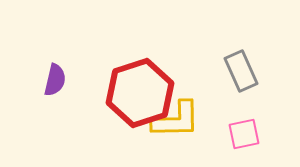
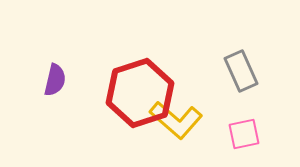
yellow L-shape: rotated 42 degrees clockwise
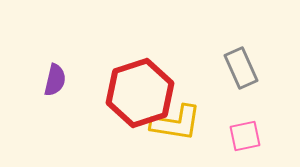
gray rectangle: moved 3 px up
yellow L-shape: moved 3 px down; rotated 32 degrees counterclockwise
pink square: moved 1 px right, 2 px down
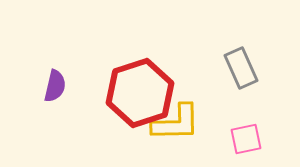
purple semicircle: moved 6 px down
yellow L-shape: rotated 10 degrees counterclockwise
pink square: moved 1 px right, 3 px down
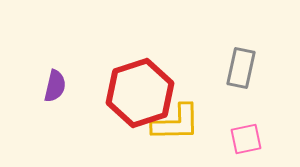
gray rectangle: rotated 36 degrees clockwise
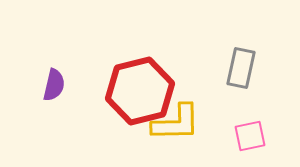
purple semicircle: moved 1 px left, 1 px up
red hexagon: moved 2 px up; rotated 4 degrees clockwise
pink square: moved 4 px right, 3 px up
